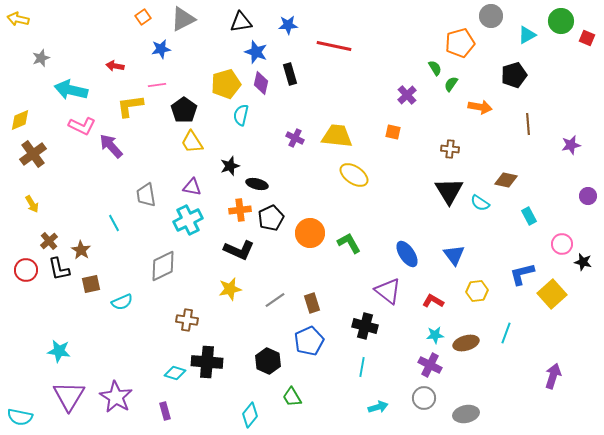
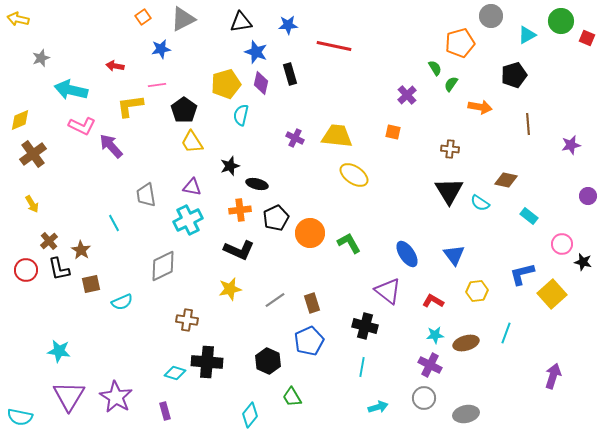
cyan rectangle at (529, 216): rotated 24 degrees counterclockwise
black pentagon at (271, 218): moved 5 px right
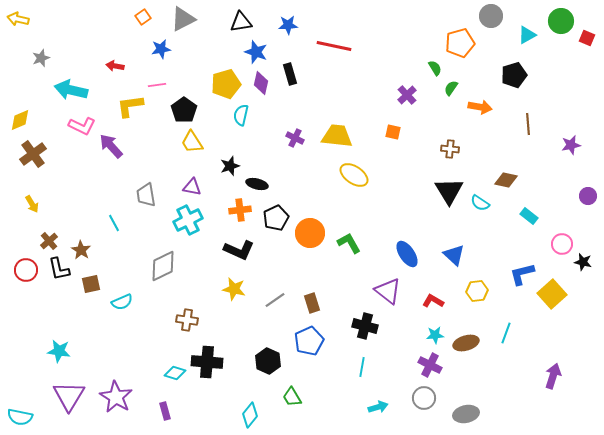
green semicircle at (451, 84): moved 4 px down
blue triangle at (454, 255): rotated 10 degrees counterclockwise
yellow star at (230, 289): moved 4 px right; rotated 25 degrees clockwise
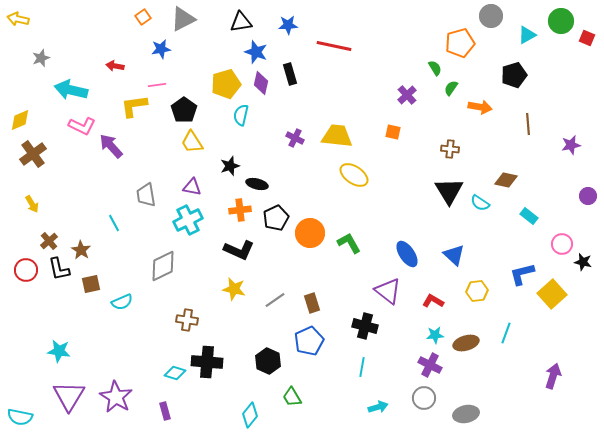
yellow L-shape at (130, 106): moved 4 px right
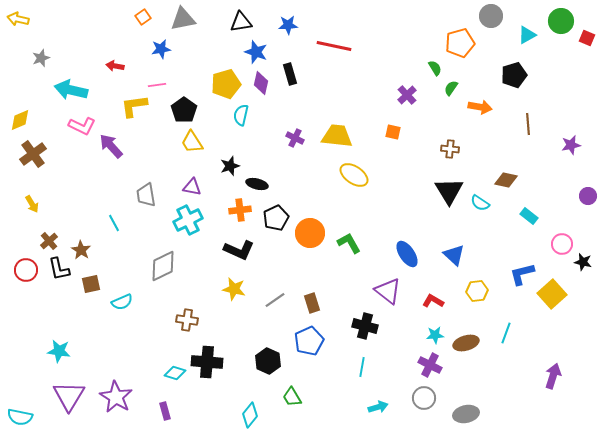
gray triangle at (183, 19): rotated 16 degrees clockwise
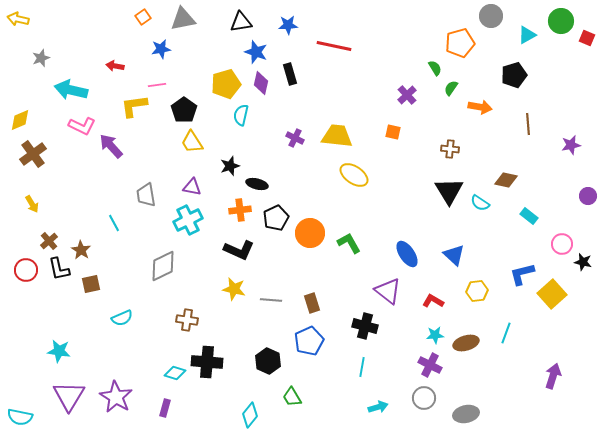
gray line at (275, 300): moved 4 px left; rotated 40 degrees clockwise
cyan semicircle at (122, 302): moved 16 px down
purple rectangle at (165, 411): moved 3 px up; rotated 30 degrees clockwise
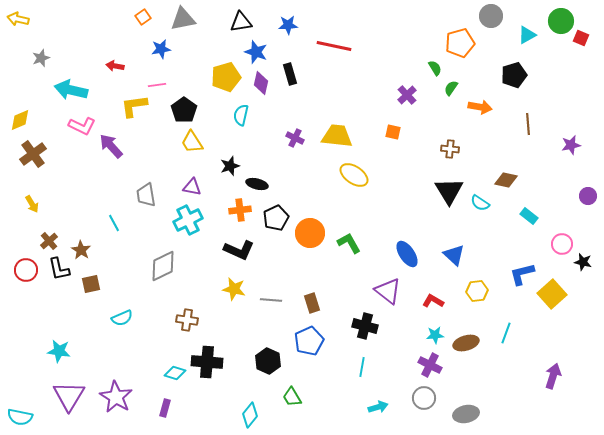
red square at (587, 38): moved 6 px left
yellow pentagon at (226, 84): moved 7 px up
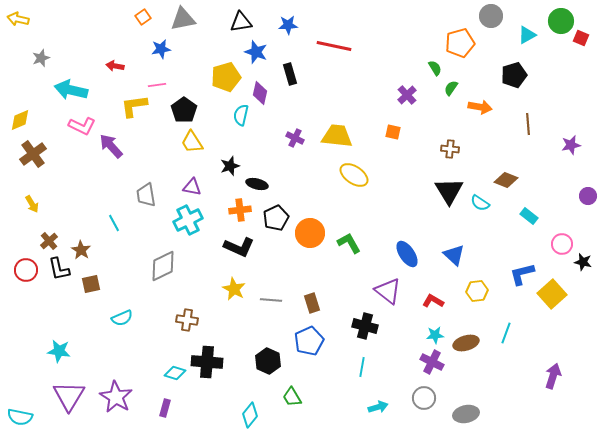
purple diamond at (261, 83): moved 1 px left, 10 px down
brown diamond at (506, 180): rotated 10 degrees clockwise
black L-shape at (239, 250): moved 3 px up
yellow star at (234, 289): rotated 15 degrees clockwise
purple cross at (430, 365): moved 2 px right, 3 px up
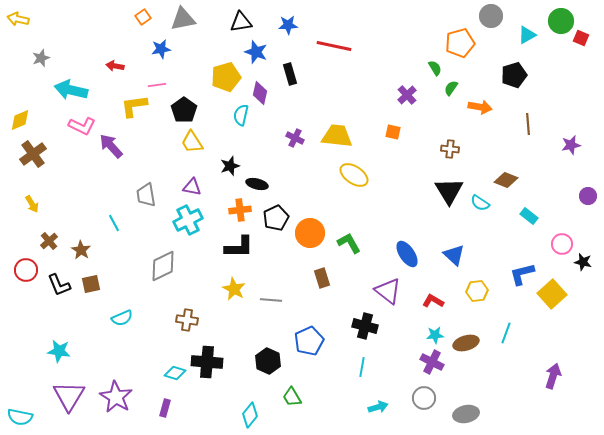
black L-shape at (239, 247): rotated 24 degrees counterclockwise
black L-shape at (59, 269): moved 16 px down; rotated 10 degrees counterclockwise
brown rectangle at (312, 303): moved 10 px right, 25 px up
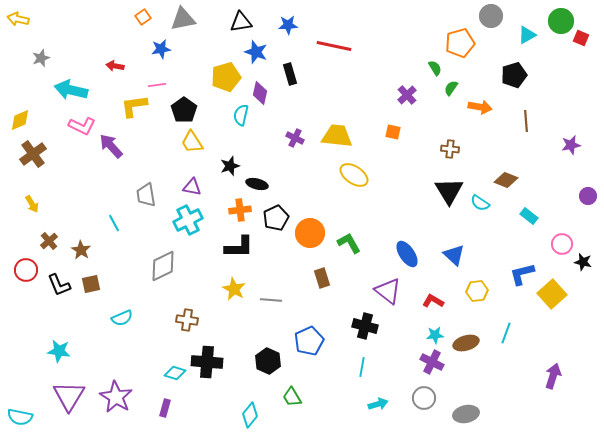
brown line at (528, 124): moved 2 px left, 3 px up
cyan arrow at (378, 407): moved 3 px up
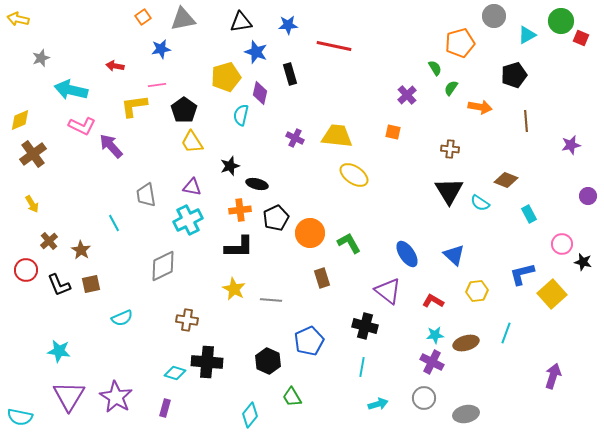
gray circle at (491, 16): moved 3 px right
cyan rectangle at (529, 216): moved 2 px up; rotated 24 degrees clockwise
